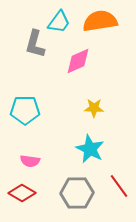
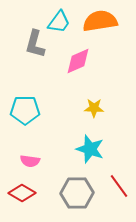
cyan star: rotated 8 degrees counterclockwise
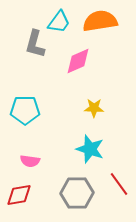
red line: moved 2 px up
red diamond: moved 3 px left, 2 px down; rotated 40 degrees counterclockwise
